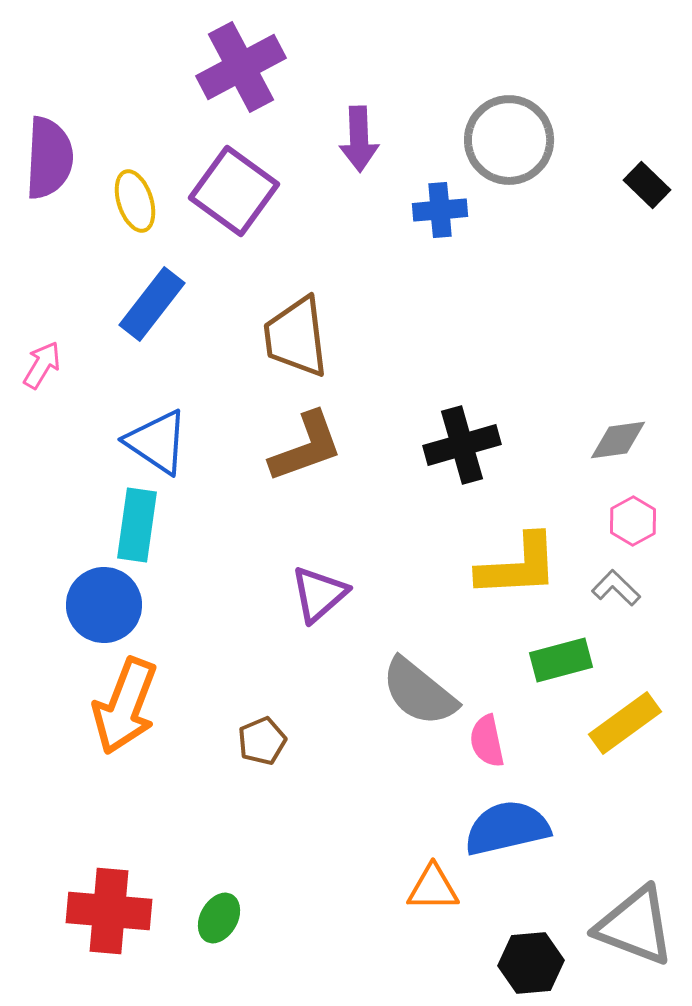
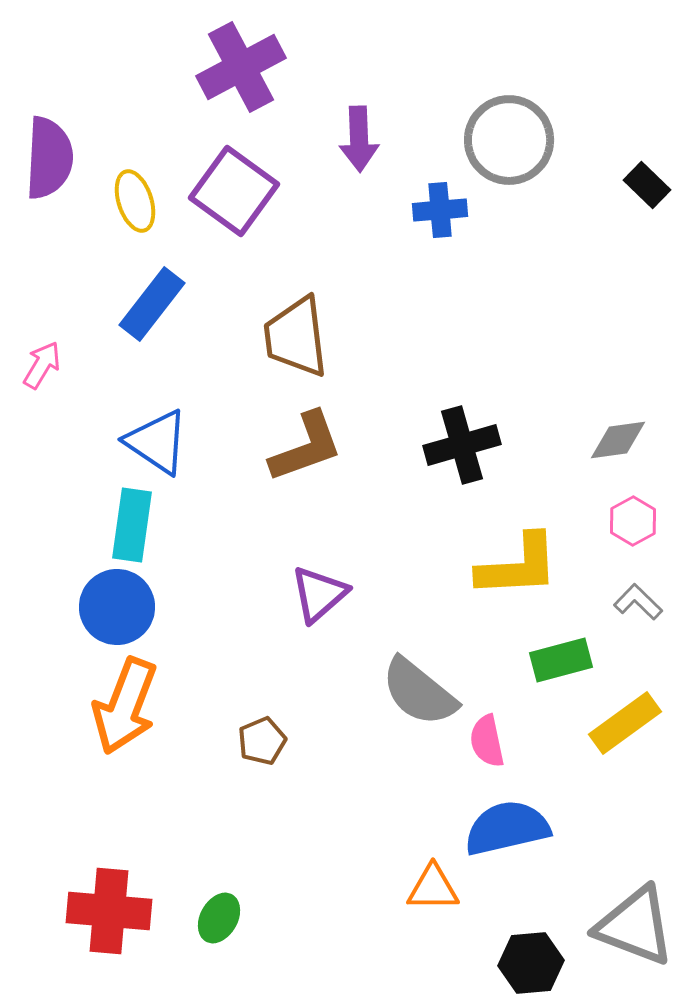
cyan rectangle: moved 5 px left
gray L-shape: moved 22 px right, 14 px down
blue circle: moved 13 px right, 2 px down
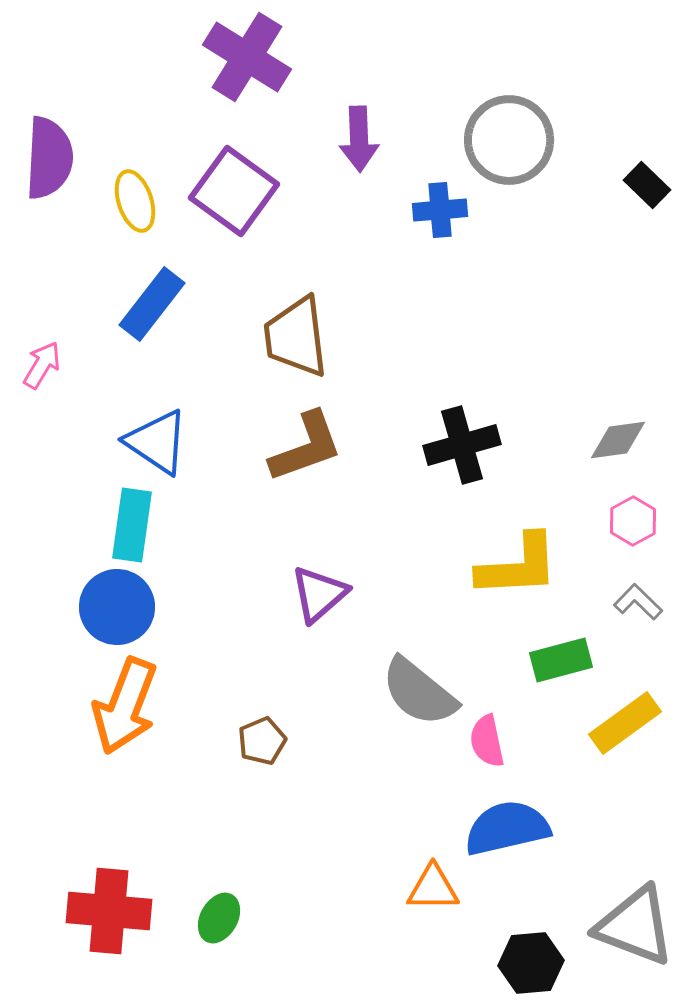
purple cross: moved 6 px right, 10 px up; rotated 30 degrees counterclockwise
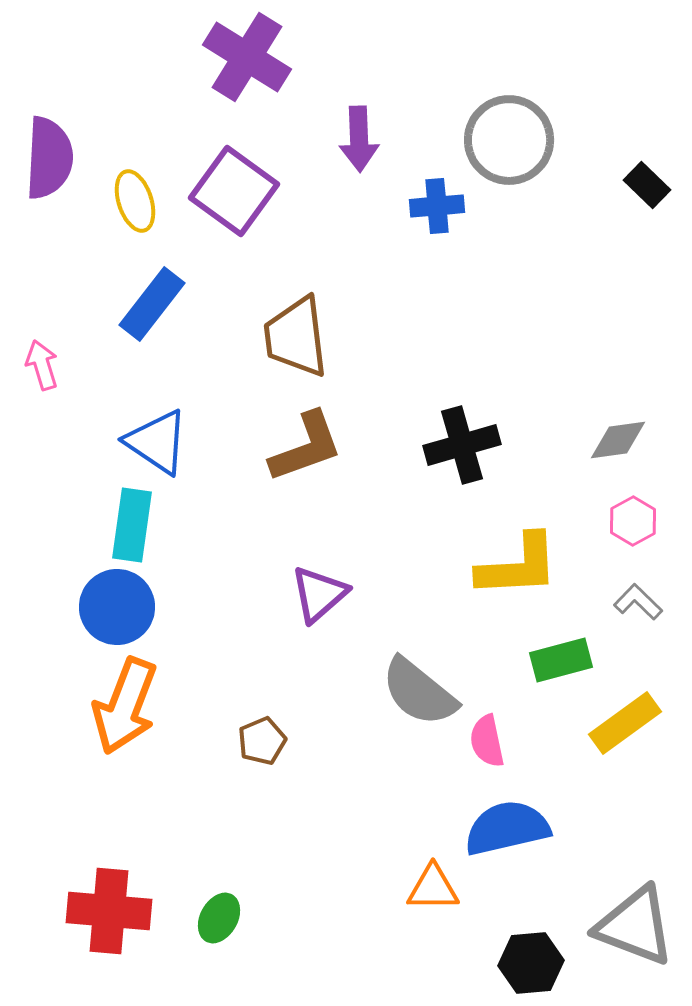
blue cross: moved 3 px left, 4 px up
pink arrow: rotated 48 degrees counterclockwise
